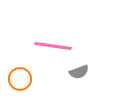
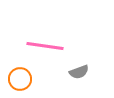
pink line: moved 8 px left
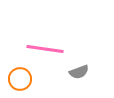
pink line: moved 3 px down
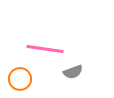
gray semicircle: moved 6 px left
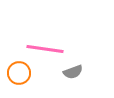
orange circle: moved 1 px left, 6 px up
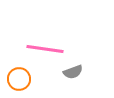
orange circle: moved 6 px down
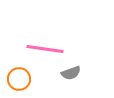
gray semicircle: moved 2 px left, 1 px down
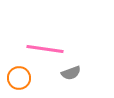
orange circle: moved 1 px up
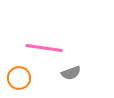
pink line: moved 1 px left, 1 px up
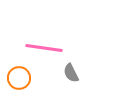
gray semicircle: rotated 84 degrees clockwise
